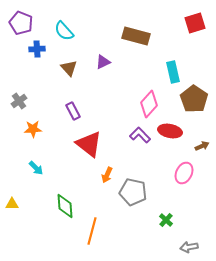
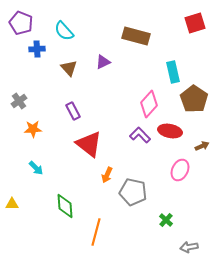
pink ellipse: moved 4 px left, 3 px up
orange line: moved 4 px right, 1 px down
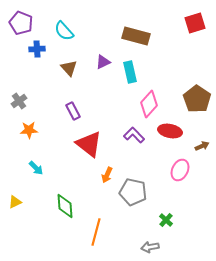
cyan rectangle: moved 43 px left
brown pentagon: moved 3 px right
orange star: moved 4 px left, 1 px down
purple L-shape: moved 6 px left
yellow triangle: moved 3 px right, 2 px up; rotated 24 degrees counterclockwise
gray arrow: moved 39 px left
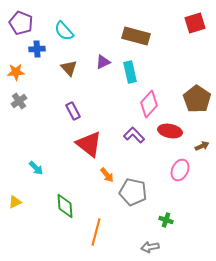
orange star: moved 13 px left, 58 px up
orange arrow: rotated 63 degrees counterclockwise
green cross: rotated 24 degrees counterclockwise
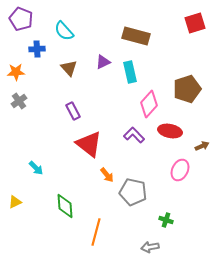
purple pentagon: moved 4 px up
brown pentagon: moved 10 px left, 10 px up; rotated 20 degrees clockwise
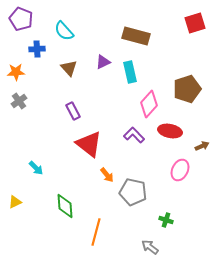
gray arrow: rotated 48 degrees clockwise
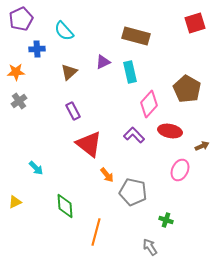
purple pentagon: rotated 25 degrees clockwise
brown triangle: moved 4 px down; rotated 30 degrees clockwise
brown pentagon: rotated 24 degrees counterclockwise
gray arrow: rotated 18 degrees clockwise
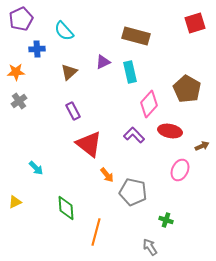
green diamond: moved 1 px right, 2 px down
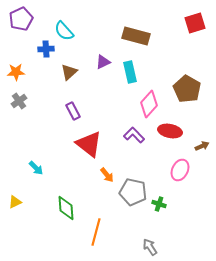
blue cross: moved 9 px right
green cross: moved 7 px left, 16 px up
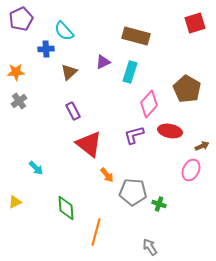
cyan rectangle: rotated 30 degrees clockwise
purple L-shape: rotated 60 degrees counterclockwise
pink ellipse: moved 11 px right
gray pentagon: rotated 8 degrees counterclockwise
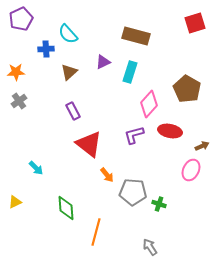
cyan semicircle: moved 4 px right, 3 px down
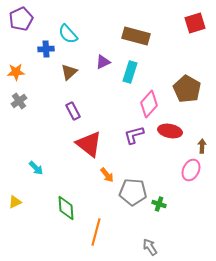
brown arrow: rotated 64 degrees counterclockwise
